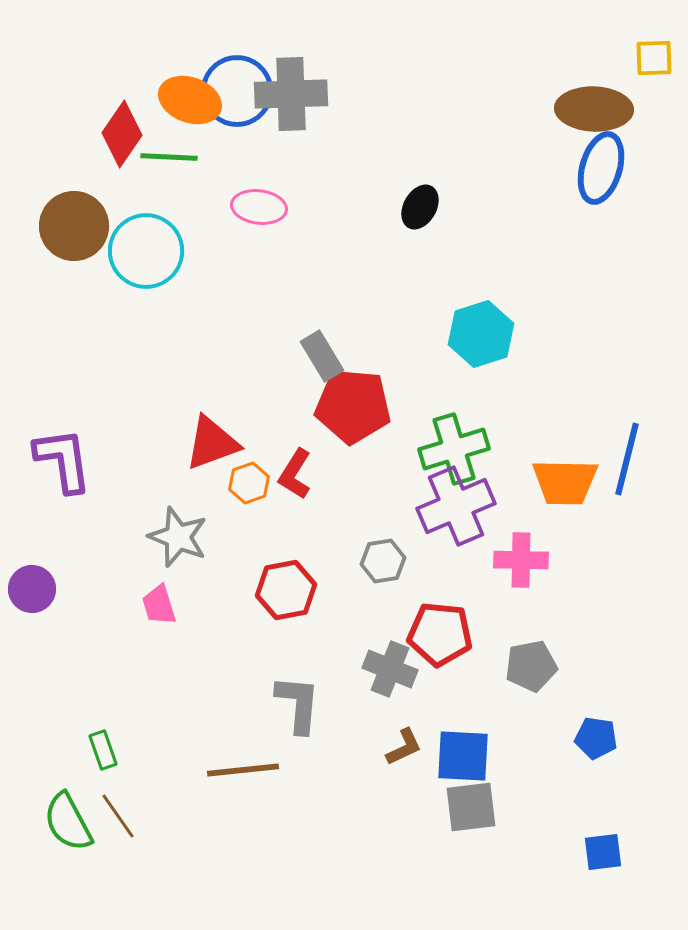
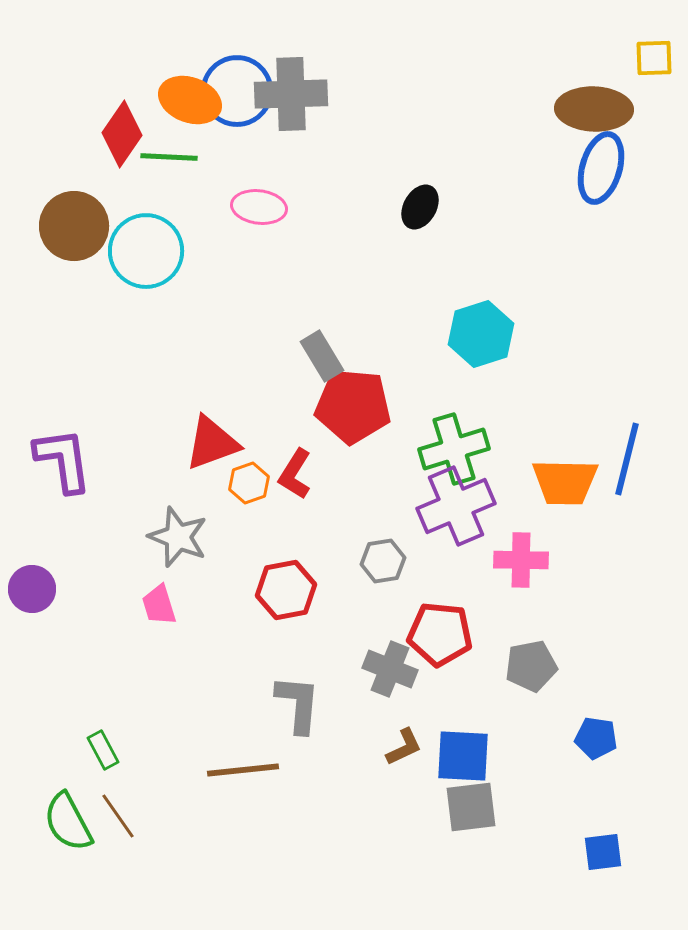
green rectangle at (103, 750): rotated 9 degrees counterclockwise
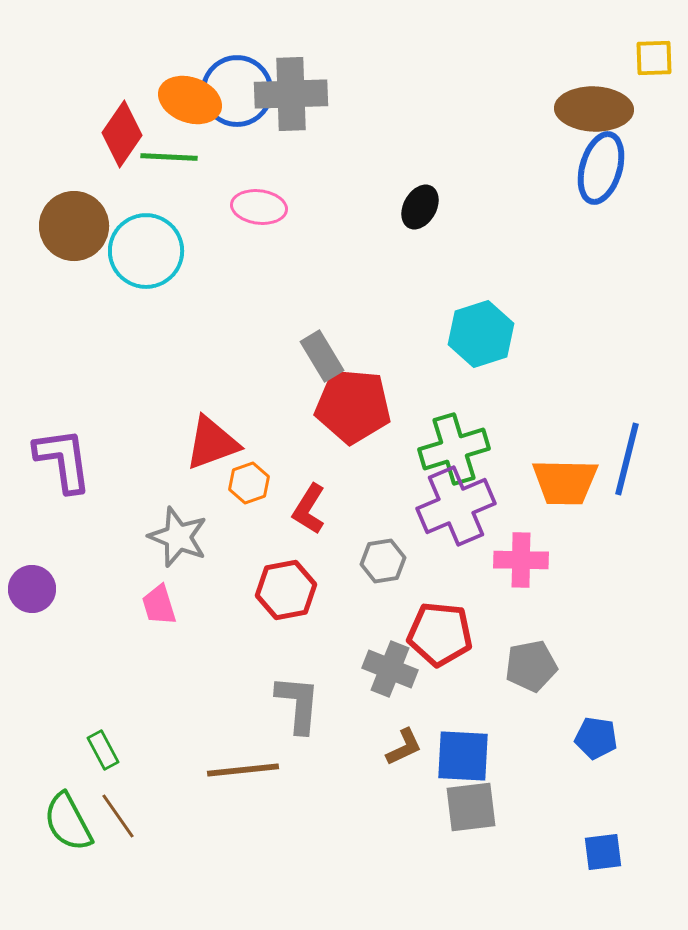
red L-shape at (295, 474): moved 14 px right, 35 px down
